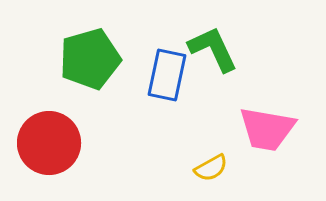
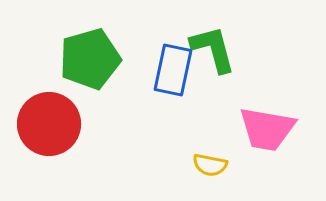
green L-shape: rotated 10 degrees clockwise
blue rectangle: moved 6 px right, 5 px up
red circle: moved 19 px up
yellow semicircle: moved 1 px left, 3 px up; rotated 40 degrees clockwise
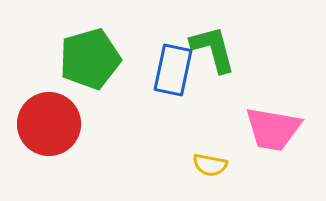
pink trapezoid: moved 6 px right
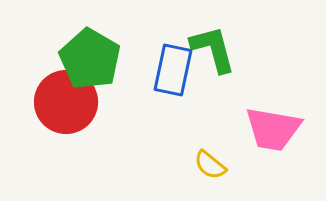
green pentagon: rotated 26 degrees counterclockwise
red circle: moved 17 px right, 22 px up
yellow semicircle: rotated 28 degrees clockwise
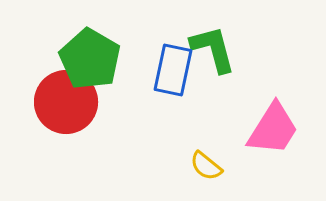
pink trapezoid: rotated 68 degrees counterclockwise
yellow semicircle: moved 4 px left, 1 px down
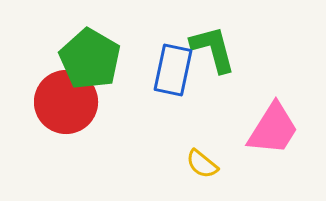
yellow semicircle: moved 4 px left, 2 px up
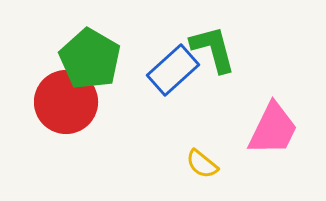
blue rectangle: rotated 36 degrees clockwise
pink trapezoid: rotated 6 degrees counterclockwise
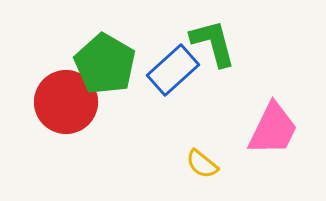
green L-shape: moved 6 px up
green pentagon: moved 15 px right, 5 px down
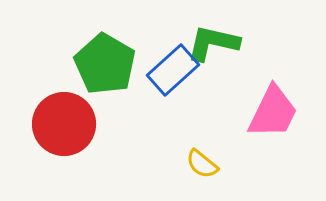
green L-shape: rotated 62 degrees counterclockwise
red circle: moved 2 px left, 22 px down
pink trapezoid: moved 17 px up
